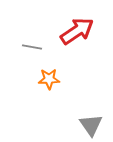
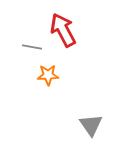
red arrow: moved 14 px left, 1 px up; rotated 84 degrees counterclockwise
orange star: moved 1 px left, 4 px up
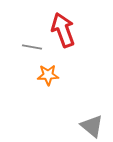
red arrow: rotated 8 degrees clockwise
gray triangle: moved 1 px right, 1 px down; rotated 15 degrees counterclockwise
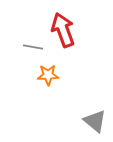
gray line: moved 1 px right
gray triangle: moved 3 px right, 5 px up
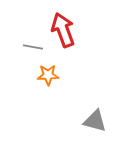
gray triangle: rotated 25 degrees counterclockwise
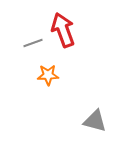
gray line: moved 4 px up; rotated 30 degrees counterclockwise
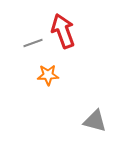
red arrow: moved 1 px down
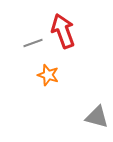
orange star: rotated 20 degrees clockwise
gray triangle: moved 2 px right, 4 px up
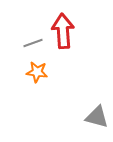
red arrow: rotated 16 degrees clockwise
orange star: moved 11 px left, 3 px up; rotated 10 degrees counterclockwise
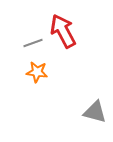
red arrow: rotated 24 degrees counterclockwise
gray triangle: moved 2 px left, 5 px up
